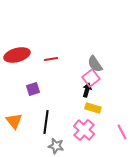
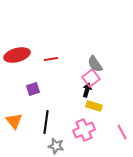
yellow rectangle: moved 1 px right, 2 px up
pink cross: rotated 25 degrees clockwise
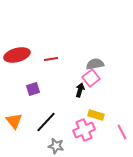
gray semicircle: rotated 114 degrees clockwise
black arrow: moved 7 px left
yellow rectangle: moved 2 px right, 9 px down
black line: rotated 35 degrees clockwise
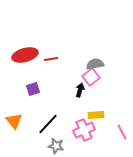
red ellipse: moved 8 px right
pink square: moved 1 px up
yellow rectangle: rotated 21 degrees counterclockwise
black line: moved 2 px right, 2 px down
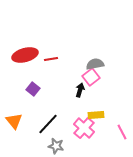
purple square: rotated 32 degrees counterclockwise
pink cross: moved 2 px up; rotated 25 degrees counterclockwise
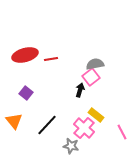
purple square: moved 7 px left, 4 px down
yellow rectangle: rotated 42 degrees clockwise
black line: moved 1 px left, 1 px down
gray star: moved 15 px right
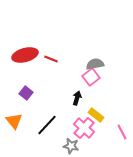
red line: rotated 32 degrees clockwise
black arrow: moved 3 px left, 8 px down
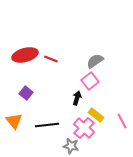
gray semicircle: moved 3 px up; rotated 24 degrees counterclockwise
pink square: moved 1 px left, 4 px down
black line: rotated 40 degrees clockwise
pink line: moved 11 px up
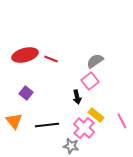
black arrow: moved 1 px up; rotated 152 degrees clockwise
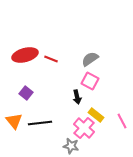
gray semicircle: moved 5 px left, 2 px up
pink square: rotated 24 degrees counterclockwise
black line: moved 7 px left, 2 px up
